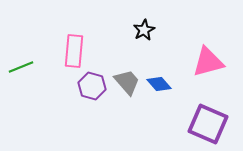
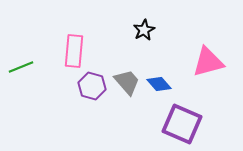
purple square: moved 26 px left
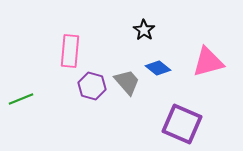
black star: rotated 10 degrees counterclockwise
pink rectangle: moved 4 px left
green line: moved 32 px down
blue diamond: moved 1 px left, 16 px up; rotated 10 degrees counterclockwise
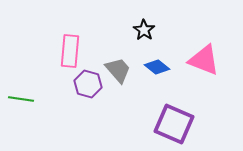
pink triangle: moved 4 px left, 2 px up; rotated 36 degrees clockwise
blue diamond: moved 1 px left, 1 px up
gray trapezoid: moved 9 px left, 12 px up
purple hexagon: moved 4 px left, 2 px up
green line: rotated 30 degrees clockwise
purple square: moved 8 px left
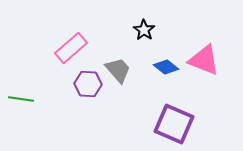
pink rectangle: moved 1 px right, 3 px up; rotated 44 degrees clockwise
blue diamond: moved 9 px right
purple hexagon: rotated 12 degrees counterclockwise
